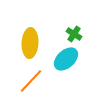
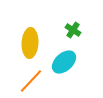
green cross: moved 1 px left, 4 px up
cyan ellipse: moved 2 px left, 3 px down
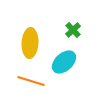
green cross: rotated 14 degrees clockwise
orange line: rotated 64 degrees clockwise
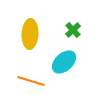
yellow ellipse: moved 9 px up
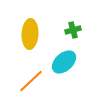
green cross: rotated 28 degrees clockwise
orange line: rotated 60 degrees counterclockwise
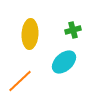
orange line: moved 11 px left
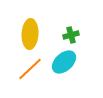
green cross: moved 2 px left, 5 px down
orange line: moved 10 px right, 12 px up
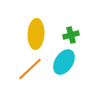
yellow ellipse: moved 6 px right
cyan ellipse: rotated 15 degrees counterclockwise
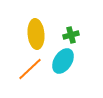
yellow ellipse: rotated 8 degrees counterclockwise
cyan ellipse: moved 1 px left, 1 px up
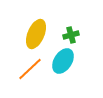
yellow ellipse: rotated 28 degrees clockwise
